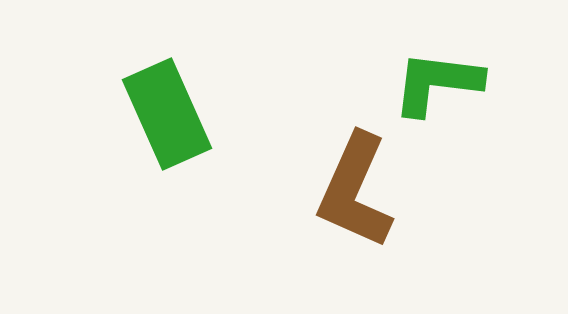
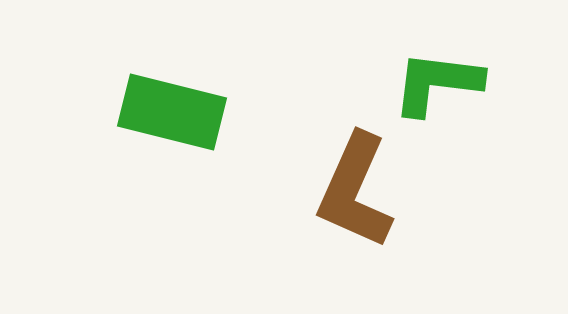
green rectangle: moved 5 px right, 2 px up; rotated 52 degrees counterclockwise
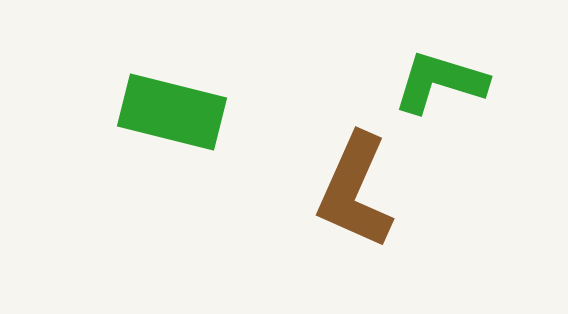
green L-shape: moved 3 px right, 1 px up; rotated 10 degrees clockwise
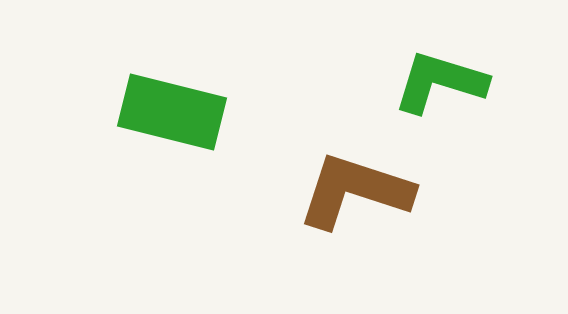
brown L-shape: rotated 84 degrees clockwise
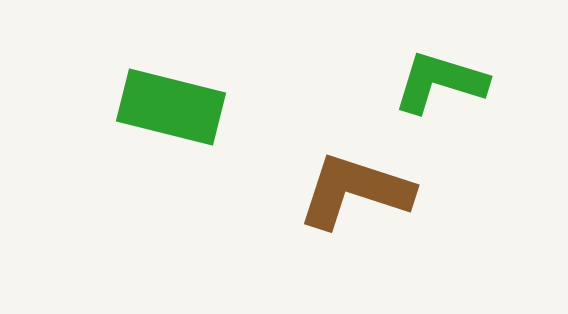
green rectangle: moved 1 px left, 5 px up
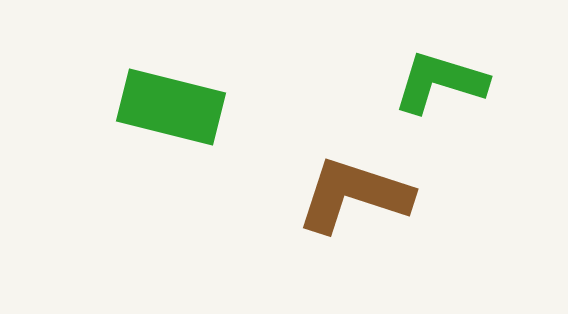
brown L-shape: moved 1 px left, 4 px down
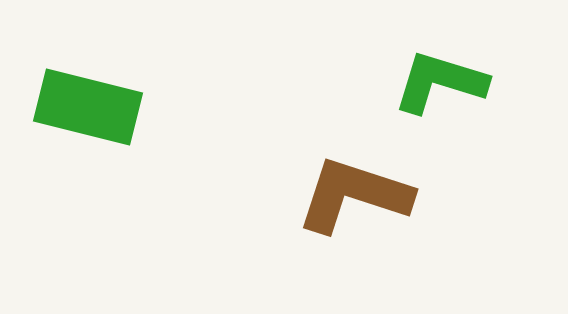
green rectangle: moved 83 px left
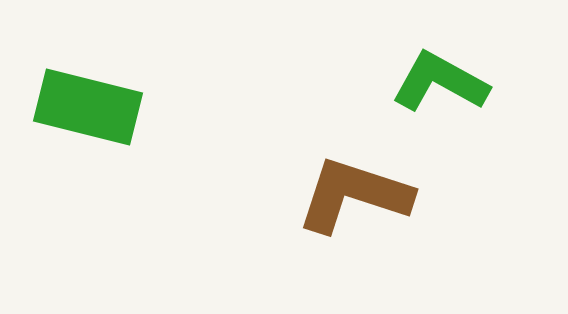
green L-shape: rotated 12 degrees clockwise
